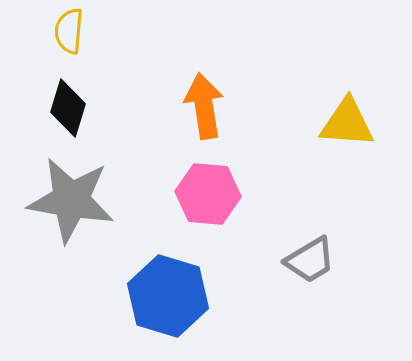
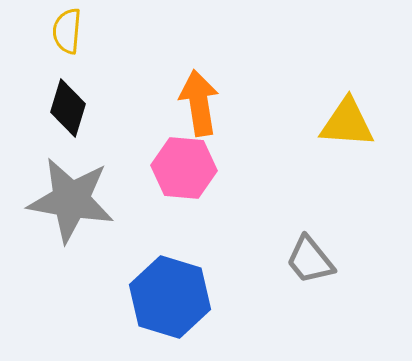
yellow semicircle: moved 2 px left
orange arrow: moved 5 px left, 3 px up
pink hexagon: moved 24 px left, 26 px up
gray trapezoid: rotated 82 degrees clockwise
blue hexagon: moved 2 px right, 1 px down
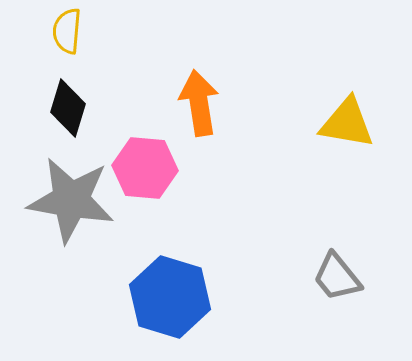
yellow triangle: rotated 6 degrees clockwise
pink hexagon: moved 39 px left
gray trapezoid: moved 27 px right, 17 px down
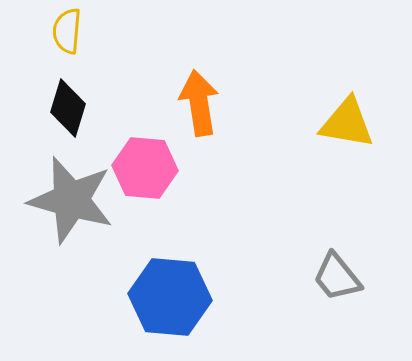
gray star: rotated 6 degrees clockwise
blue hexagon: rotated 12 degrees counterclockwise
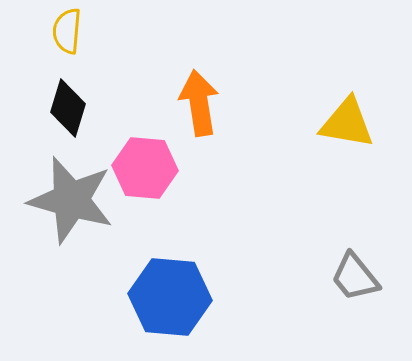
gray trapezoid: moved 18 px right
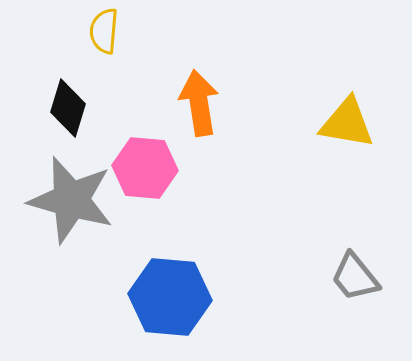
yellow semicircle: moved 37 px right
